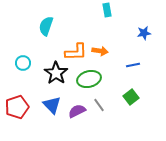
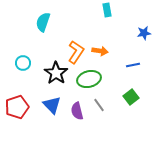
cyan semicircle: moved 3 px left, 4 px up
orange L-shape: rotated 55 degrees counterclockwise
purple semicircle: rotated 78 degrees counterclockwise
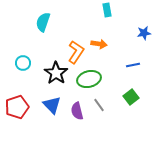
orange arrow: moved 1 px left, 7 px up
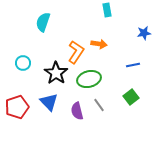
blue triangle: moved 3 px left, 3 px up
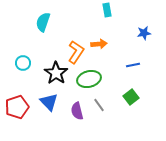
orange arrow: rotated 14 degrees counterclockwise
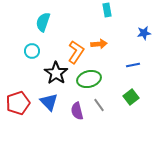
cyan circle: moved 9 px right, 12 px up
red pentagon: moved 1 px right, 4 px up
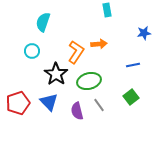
black star: moved 1 px down
green ellipse: moved 2 px down
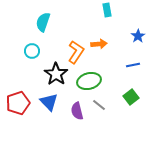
blue star: moved 6 px left, 3 px down; rotated 24 degrees counterclockwise
gray line: rotated 16 degrees counterclockwise
